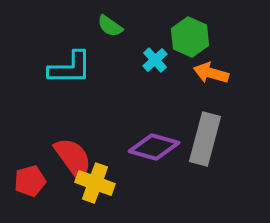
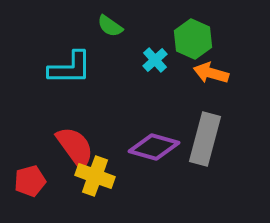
green hexagon: moved 3 px right, 2 px down
red semicircle: moved 2 px right, 11 px up
yellow cross: moved 7 px up
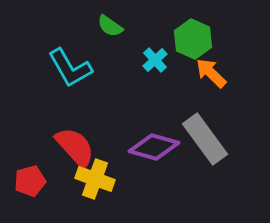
cyan L-shape: rotated 60 degrees clockwise
orange arrow: rotated 28 degrees clockwise
gray rectangle: rotated 51 degrees counterclockwise
red semicircle: rotated 6 degrees counterclockwise
yellow cross: moved 3 px down
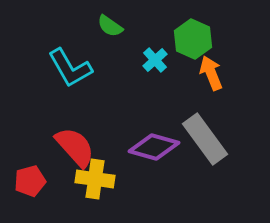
orange arrow: rotated 24 degrees clockwise
yellow cross: rotated 12 degrees counterclockwise
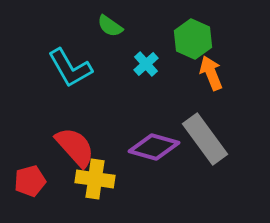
cyan cross: moved 9 px left, 4 px down
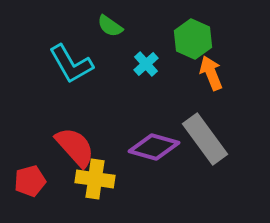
cyan L-shape: moved 1 px right, 4 px up
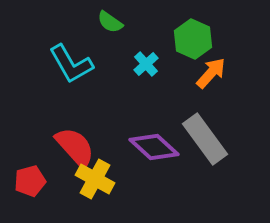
green semicircle: moved 4 px up
orange arrow: rotated 64 degrees clockwise
purple diamond: rotated 27 degrees clockwise
yellow cross: rotated 21 degrees clockwise
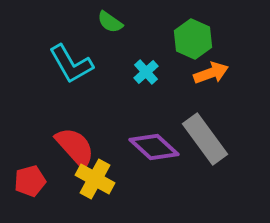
cyan cross: moved 8 px down
orange arrow: rotated 28 degrees clockwise
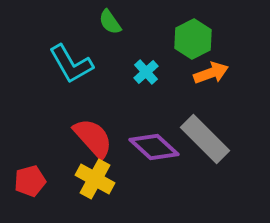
green semicircle: rotated 20 degrees clockwise
green hexagon: rotated 9 degrees clockwise
gray rectangle: rotated 9 degrees counterclockwise
red semicircle: moved 18 px right, 9 px up
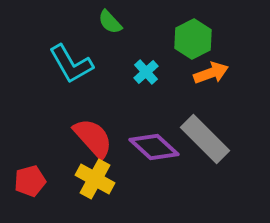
green semicircle: rotated 8 degrees counterclockwise
